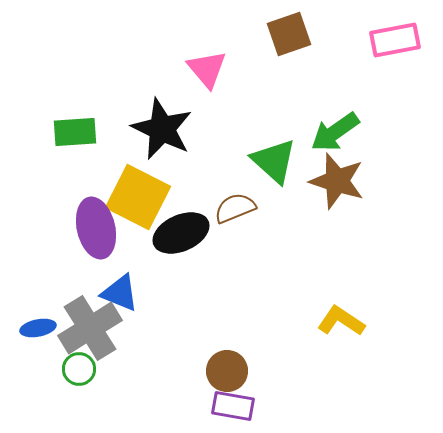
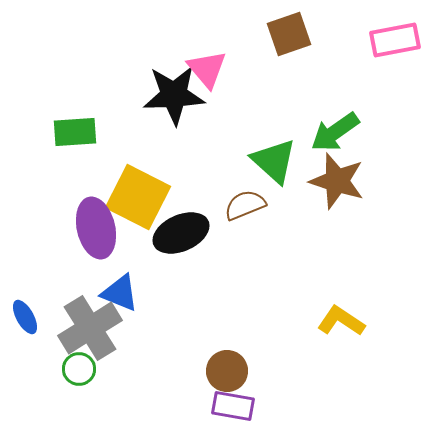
black star: moved 12 px right, 34 px up; rotated 28 degrees counterclockwise
brown semicircle: moved 10 px right, 3 px up
blue ellipse: moved 13 px left, 11 px up; rotated 72 degrees clockwise
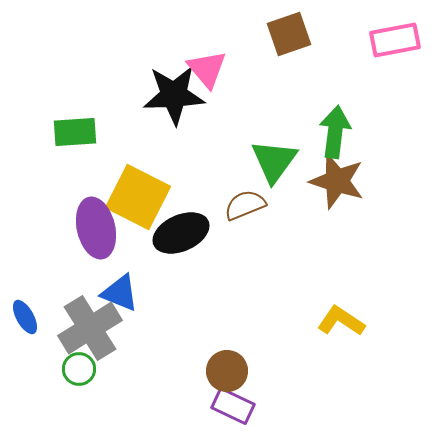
green arrow: rotated 132 degrees clockwise
green triangle: rotated 24 degrees clockwise
purple rectangle: rotated 15 degrees clockwise
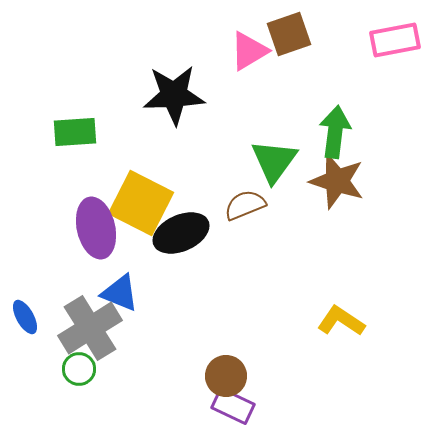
pink triangle: moved 42 px right, 18 px up; rotated 39 degrees clockwise
yellow square: moved 3 px right, 6 px down
brown circle: moved 1 px left, 5 px down
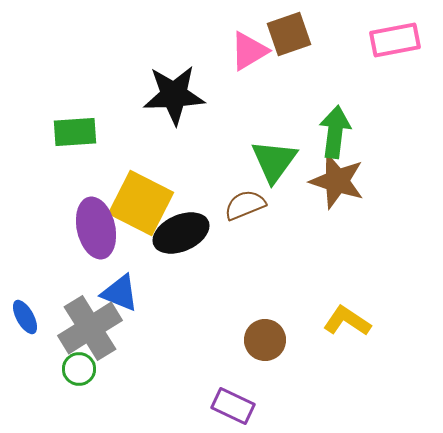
yellow L-shape: moved 6 px right
brown circle: moved 39 px right, 36 px up
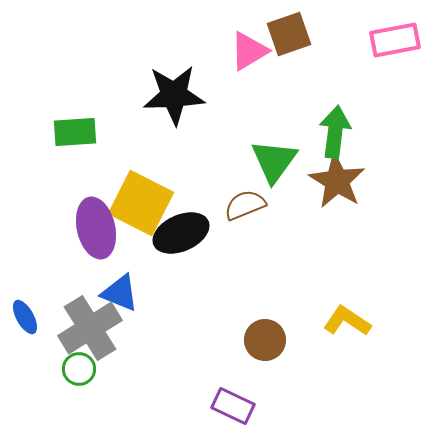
brown star: rotated 14 degrees clockwise
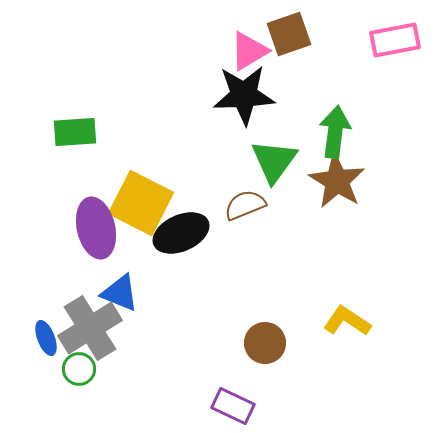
black star: moved 70 px right
blue ellipse: moved 21 px right, 21 px down; rotated 8 degrees clockwise
brown circle: moved 3 px down
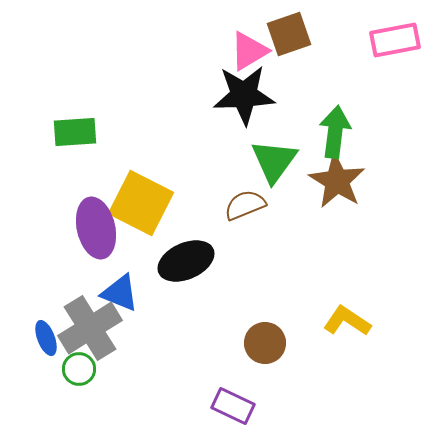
black ellipse: moved 5 px right, 28 px down
